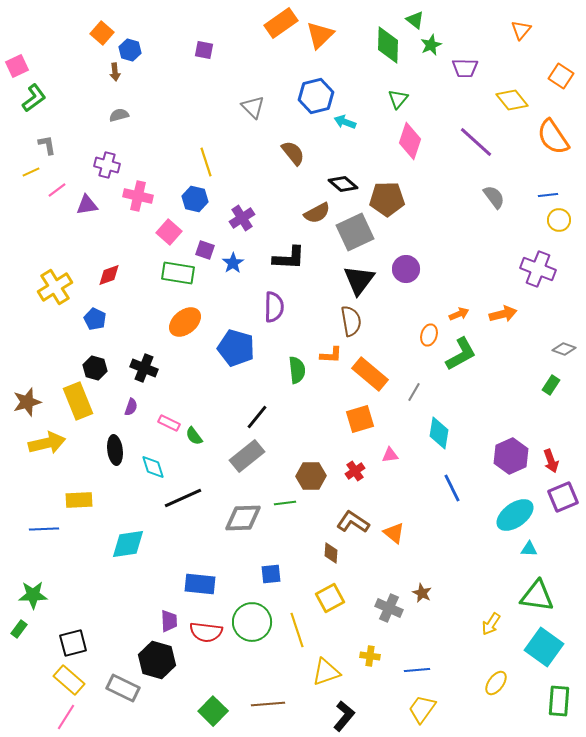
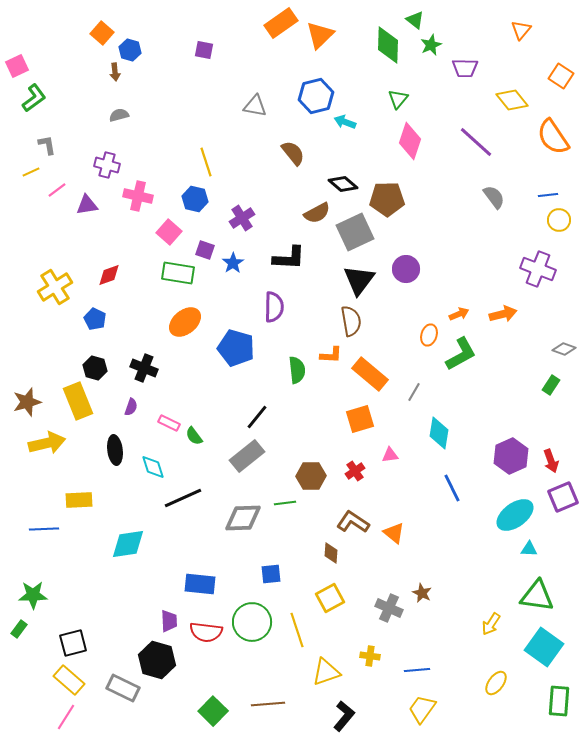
gray triangle at (253, 107): moved 2 px right, 1 px up; rotated 35 degrees counterclockwise
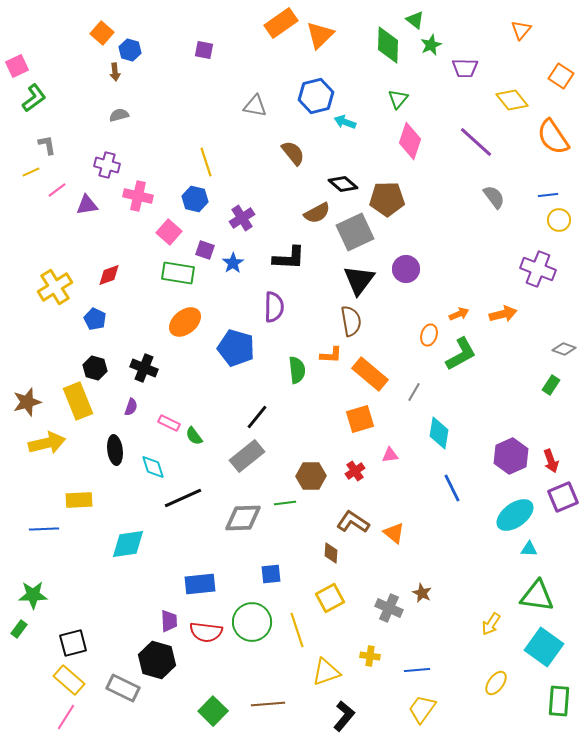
blue rectangle at (200, 584): rotated 12 degrees counterclockwise
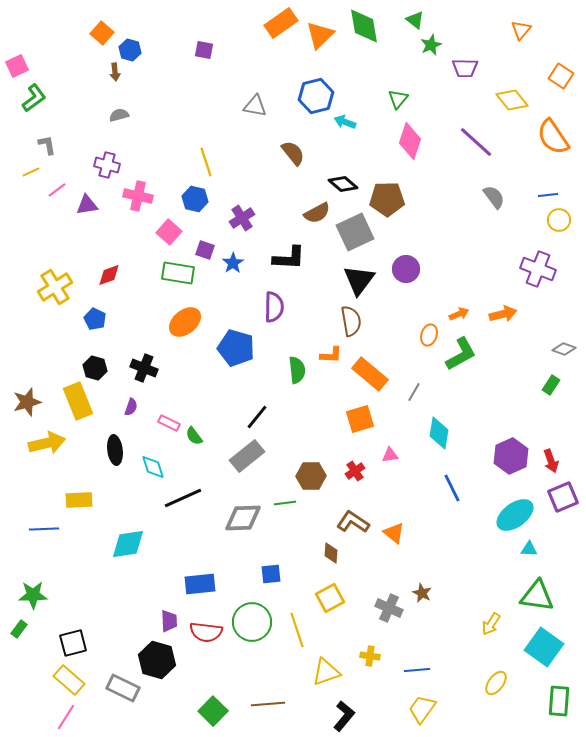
green diamond at (388, 45): moved 24 px left, 19 px up; rotated 12 degrees counterclockwise
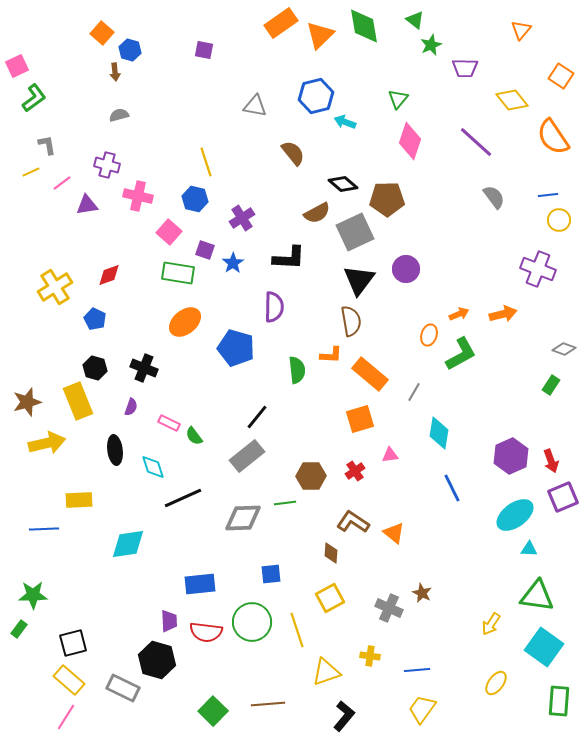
pink line at (57, 190): moved 5 px right, 7 px up
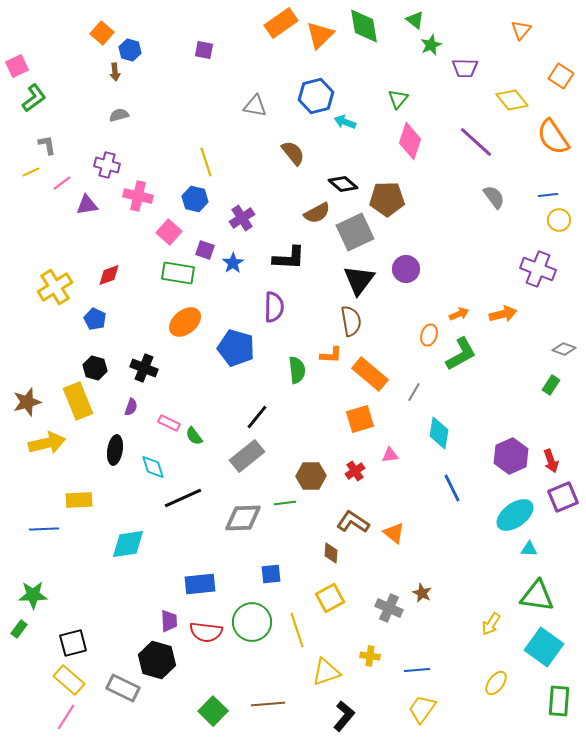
black ellipse at (115, 450): rotated 16 degrees clockwise
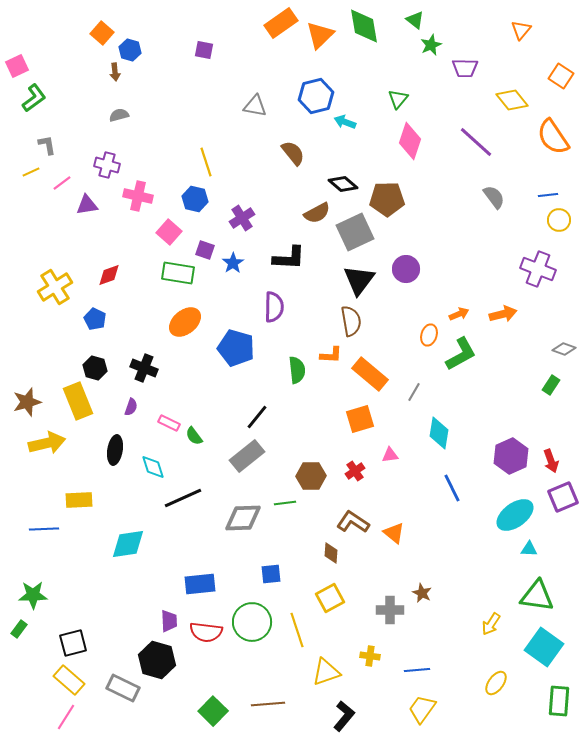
gray cross at (389, 608): moved 1 px right, 2 px down; rotated 24 degrees counterclockwise
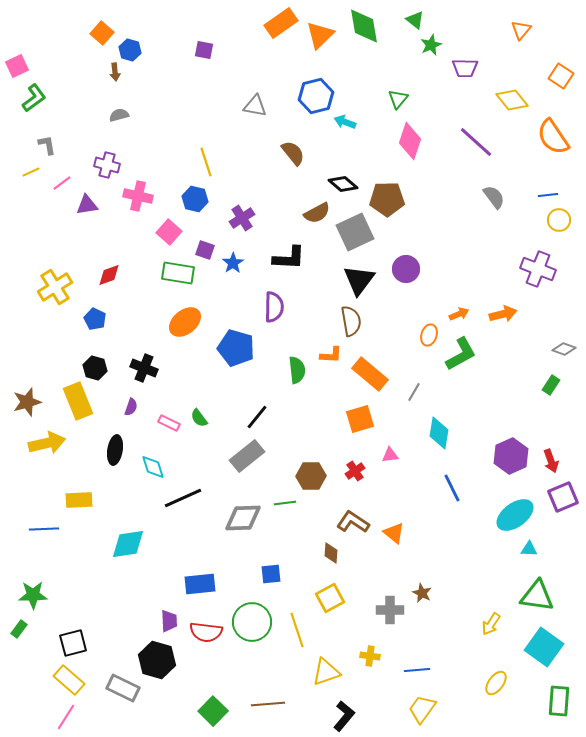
green semicircle at (194, 436): moved 5 px right, 18 px up
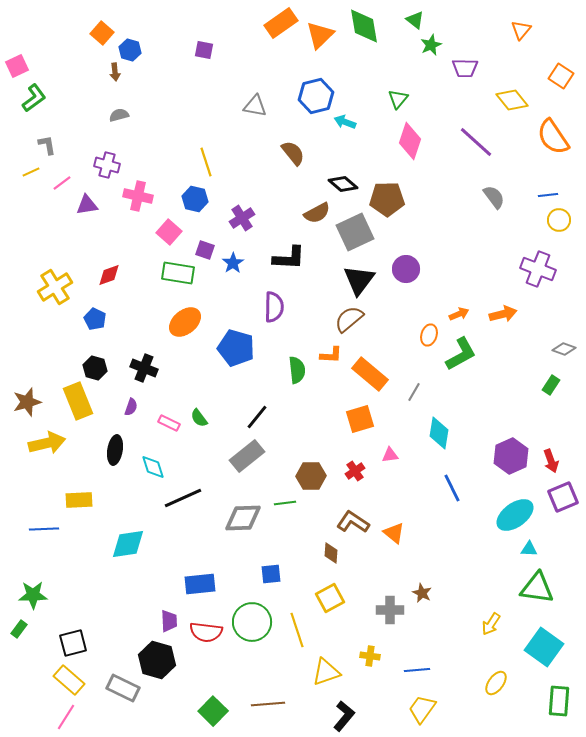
brown semicircle at (351, 321): moved 2 px left, 2 px up; rotated 120 degrees counterclockwise
green triangle at (537, 596): moved 8 px up
